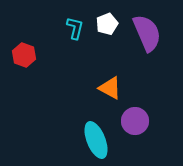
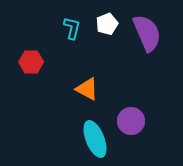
cyan L-shape: moved 3 px left
red hexagon: moved 7 px right, 7 px down; rotated 20 degrees counterclockwise
orange triangle: moved 23 px left, 1 px down
purple circle: moved 4 px left
cyan ellipse: moved 1 px left, 1 px up
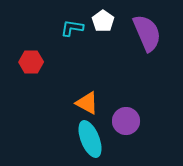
white pentagon: moved 4 px left, 3 px up; rotated 15 degrees counterclockwise
cyan L-shape: rotated 95 degrees counterclockwise
orange triangle: moved 14 px down
purple circle: moved 5 px left
cyan ellipse: moved 5 px left
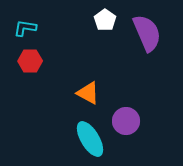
white pentagon: moved 2 px right, 1 px up
cyan L-shape: moved 47 px left
red hexagon: moved 1 px left, 1 px up
orange triangle: moved 1 px right, 10 px up
cyan ellipse: rotated 9 degrees counterclockwise
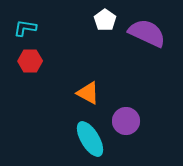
purple semicircle: rotated 42 degrees counterclockwise
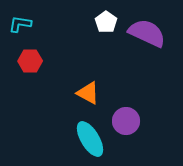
white pentagon: moved 1 px right, 2 px down
cyan L-shape: moved 5 px left, 4 px up
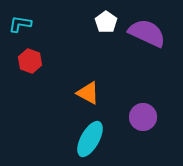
red hexagon: rotated 20 degrees clockwise
purple circle: moved 17 px right, 4 px up
cyan ellipse: rotated 60 degrees clockwise
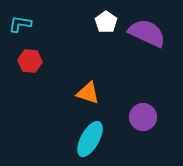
red hexagon: rotated 15 degrees counterclockwise
orange triangle: rotated 10 degrees counterclockwise
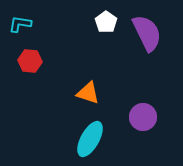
purple semicircle: rotated 39 degrees clockwise
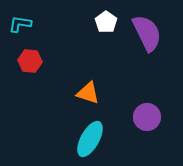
purple circle: moved 4 px right
